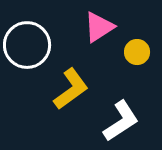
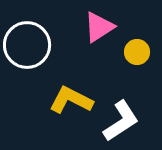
yellow L-shape: moved 11 px down; rotated 117 degrees counterclockwise
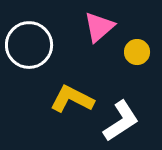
pink triangle: rotated 8 degrees counterclockwise
white circle: moved 2 px right
yellow L-shape: moved 1 px right, 1 px up
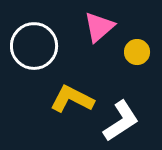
white circle: moved 5 px right, 1 px down
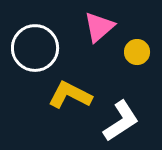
white circle: moved 1 px right, 2 px down
yellow L-shape: moved 2 px left, 4 px up
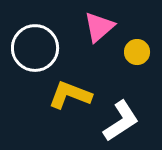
yellow L-shape: rotated 6 degrees counterclockwise
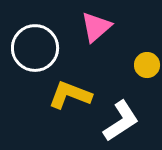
pink triangle: moved 3 px left
yellow circle: moved 10 px right, 13 px down
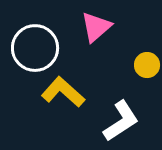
yellow L-shape: moved 7 px left, 3 px up; rotated 21 degrees clockwise
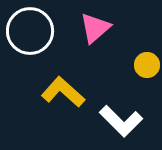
pink triangle: moved 1 px left, 1 px down
white circle: moved 5 px left, 17 px up
white L-shape: rotated 78 degrees clockwise
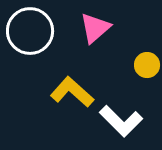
yellow L-shape: moved 9 px right
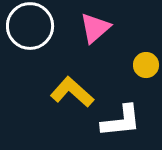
white circle: moved 5 px up
yellow circle: moved 1 px left
white L-shape: rotated 51 degrees counterclockwise
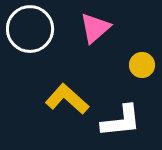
white circle: moved 3 px down
yellow circle: moved 4 px left
yellow L-shape: moved 5 px left, 7 px down
